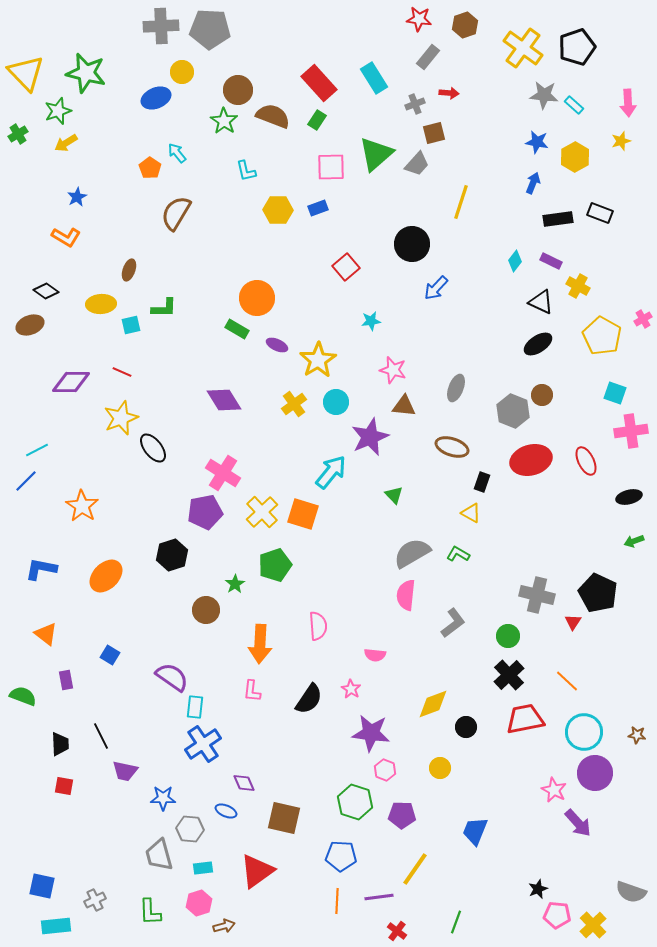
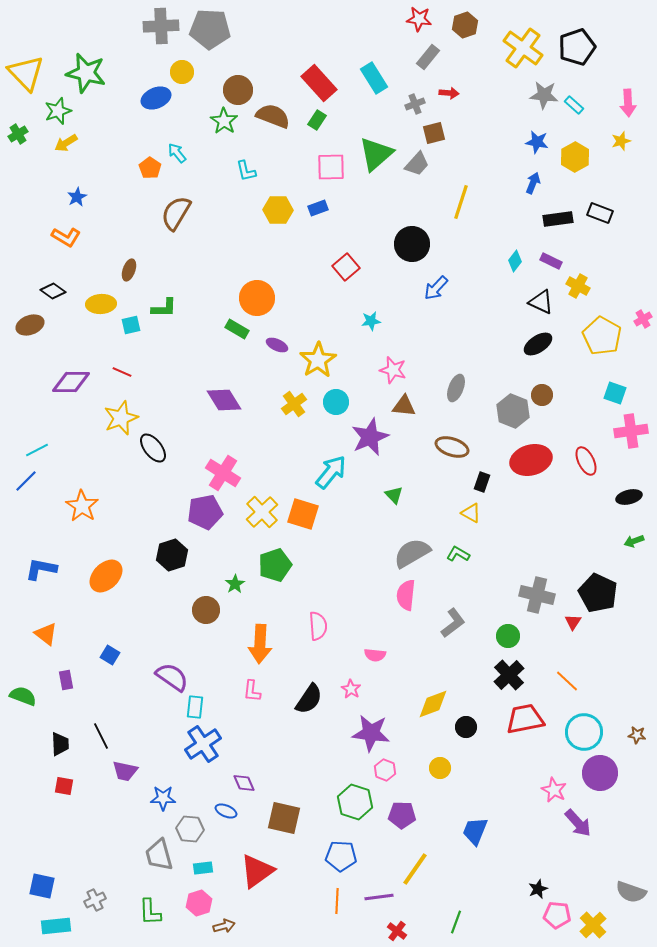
black diamond at (46, 291): moved 7 px right
purple circle at (595, 773): moved 5 px right
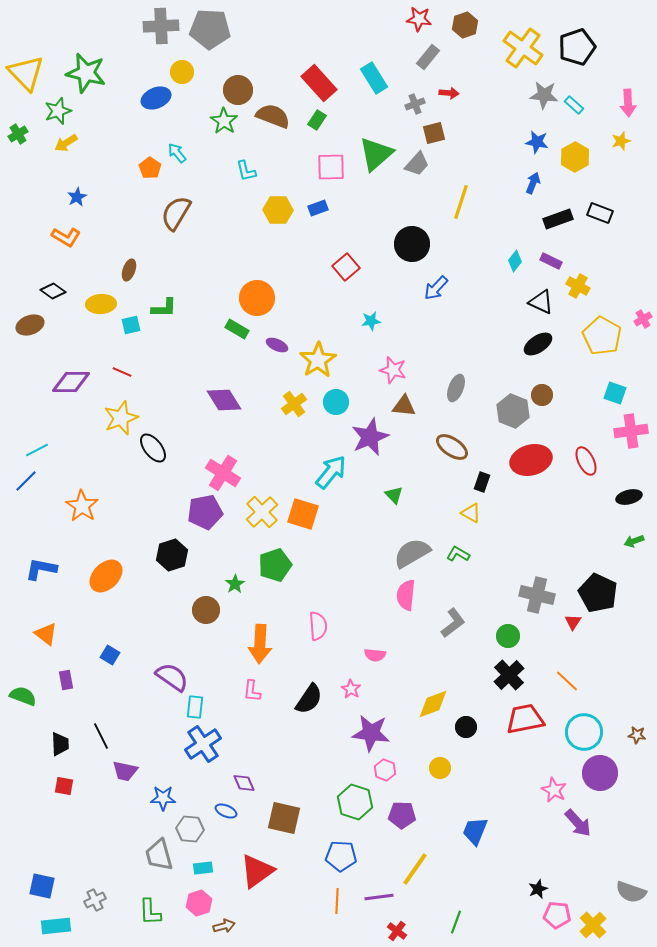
black rectangle at (558, 219): rotated 12 degrees counterclockwise
brown ellipse at (452, 447): rotated 16 degrees clockwise
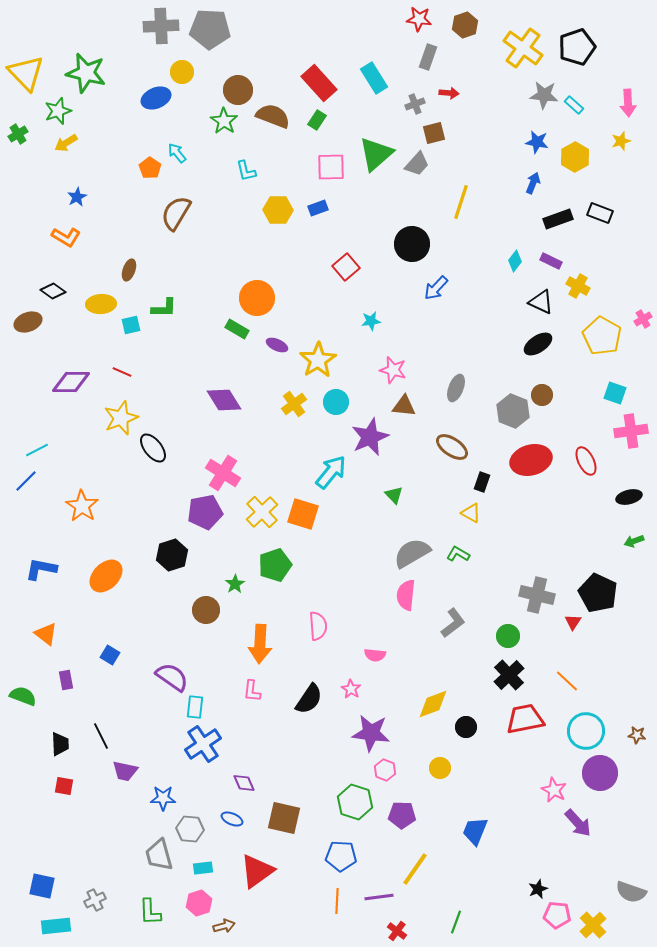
gray rectangle at (428, 57): rotated 20 degrees counterclockwise
brown ellipse at (30, 325): moved 2 px left, 3 px up
cyan circle at (584, 732): moved 2 px right, 1 px up
blue ellipse at (226, 811): moved 6 px right, 8 px down
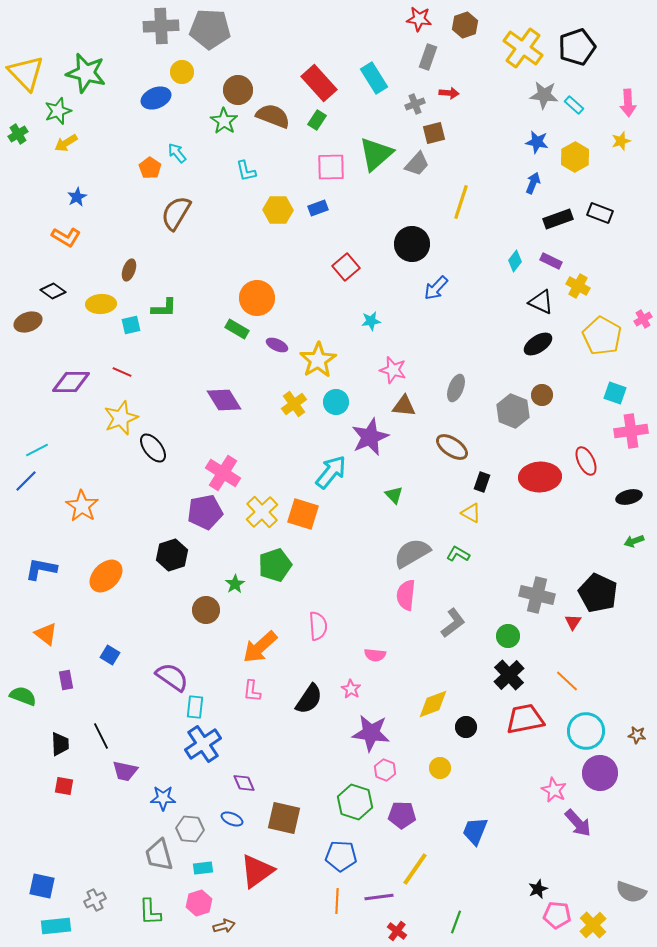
red ellipse at (531, 460): moved 9 px right, 17 px down; rotated 12 degrees clockwise
orange arrow at (260, 644): moved 3 px down; rotated 45 degrees clockwise
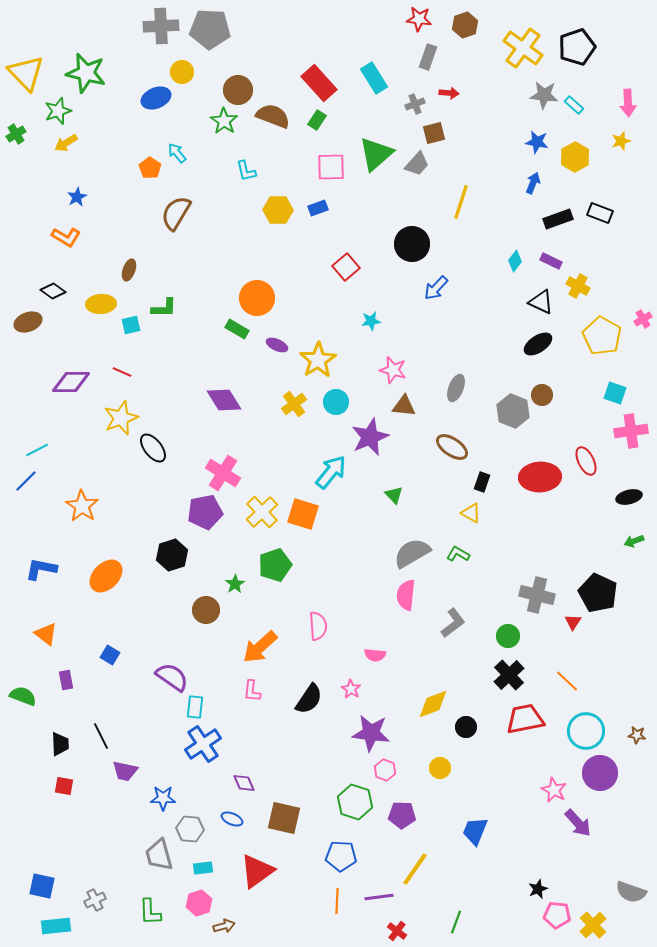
green cross at (18, 134): moved 2 px left
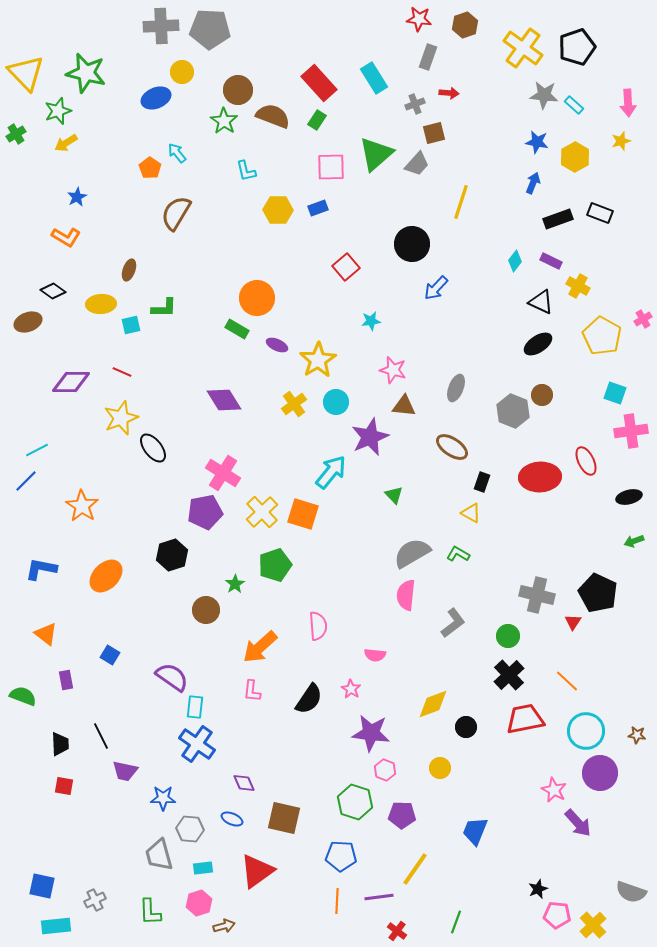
blue cross at (203, 744): moved 6 px left; rotated 21 degrees counterclockwise
